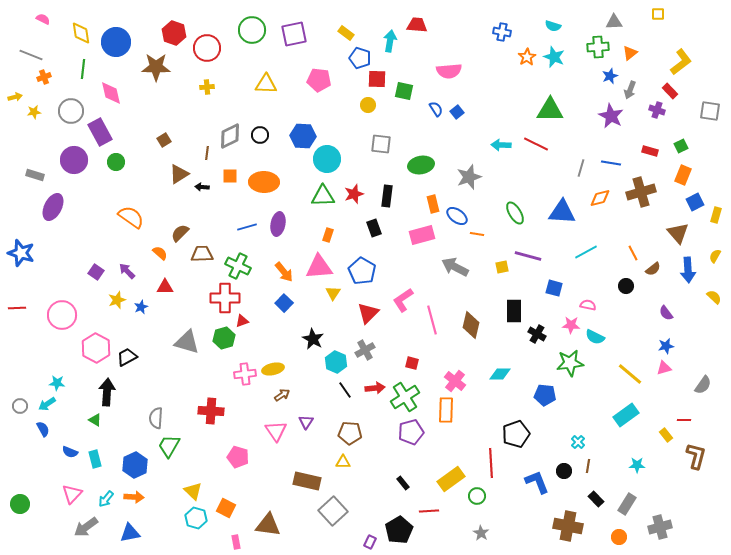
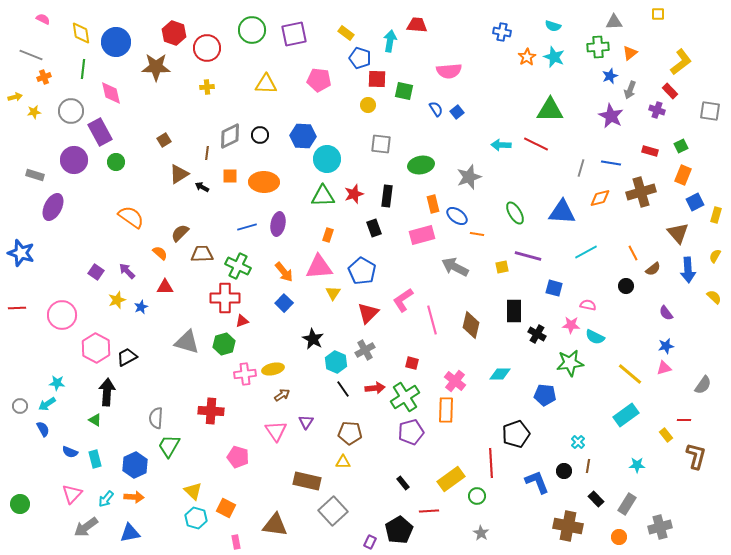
black arrow at (202, 187): rotated 24 degrees clockwise
green hexagon at (224, 338): moved 6 px down
black line at (345, 390): moved 2 px left, 1 px up
brown triangle at (268, 525): moved 7 px right
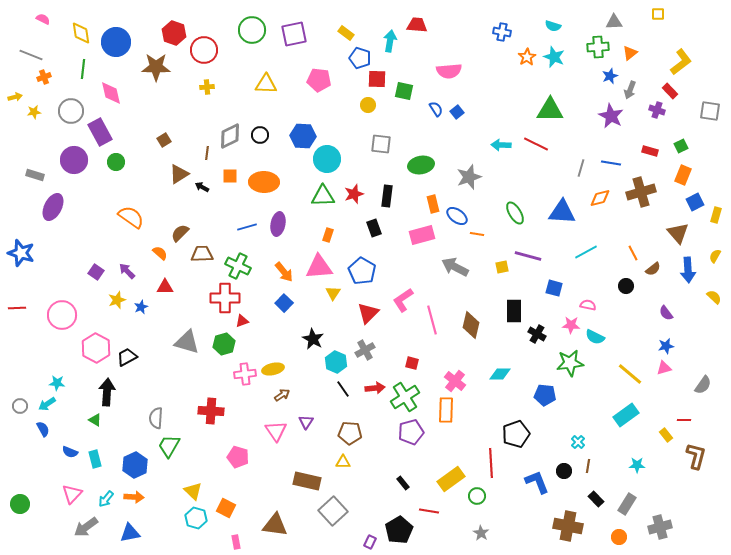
red circle at (207, 48): moved 3 px left, 2 px down
red line at (429, 511): rotated 12 degrees clockwise
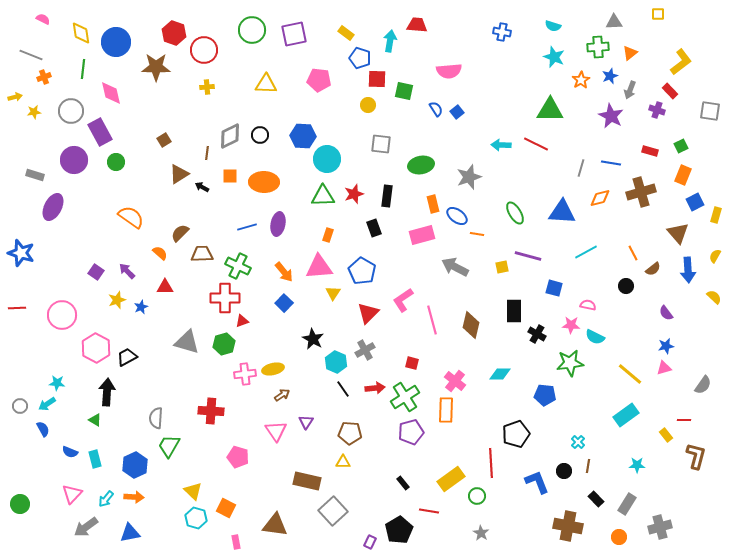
orange star at (527, 57): moved 54 px right, 23 px down
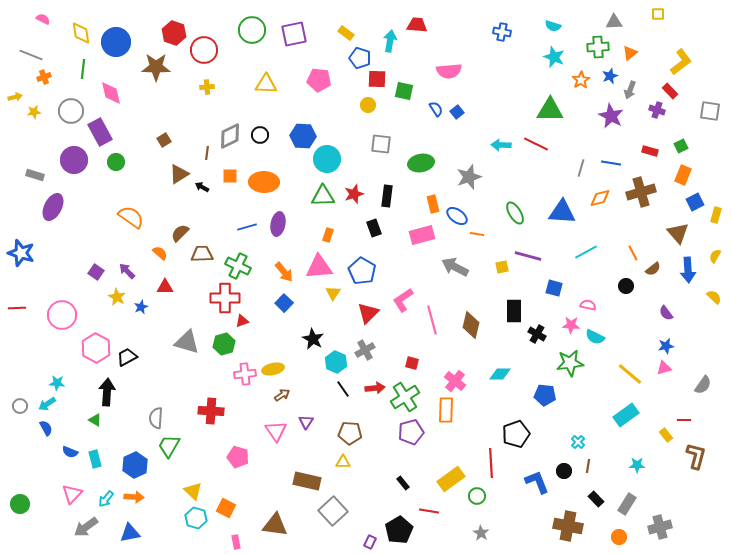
green ellipse at (421, 165): moved 2 px up
yellow star at (117, 300): moved 3 px up; rotated 24 degrees counterclockwise
blue semicircle at (43, 429): moved 3 px right, 1 px up
